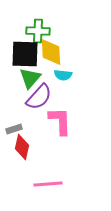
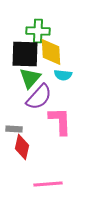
gray rectangle: rotated 21 degrees clockwise
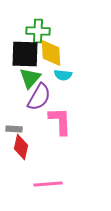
yellow diamond: moved 1 px down
purple semicircle: rotated 12 degrees counterclockwise
red diamond: moved 1 px left
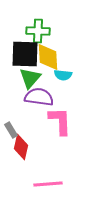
yellow diamond: moved 3 px left, 4 px down
purple semicircle: rotated 112 degrees counterclockwise
gray rectangle: moved 3 px left, 1 px down; rotated 56 degrees clockwise
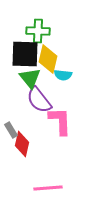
yellow diamond: moved 2 px down; rotated 16 degrees clockwise
green triangle: rotated 20 degrees counterclockwise
purple semicircle: moved 3 px down; rotated 136 degrees counterclockwise
red diamond: moved 1 px right, 3 px up
pink line: moved 4 px down
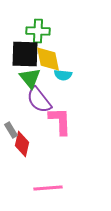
yellow diamond: rotated 24 degrees counterclockwise
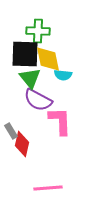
purple semicircle: moved 1 px left; rotated 24 degrees counterclockwise
gray rectangle: moved 1 px down
